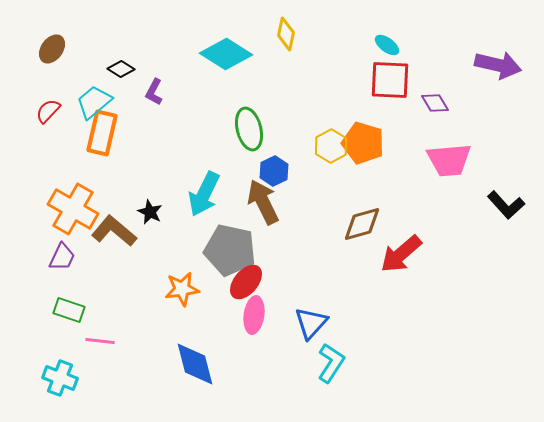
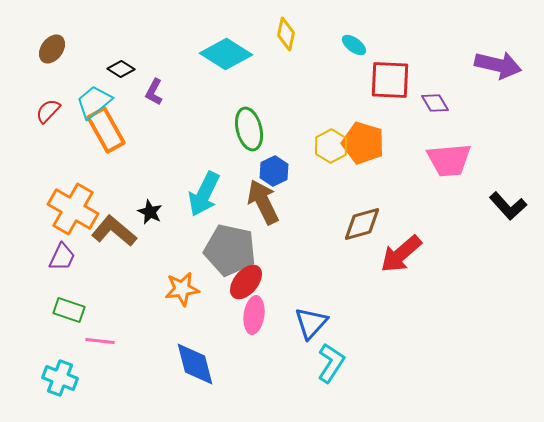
cyan ellipse: moved 33 px left
orange rectangle: moved 4 px right, 3 px up; rotated 42 degrees counterclockwise
black L-shape: moved 2 px right, 1 px down
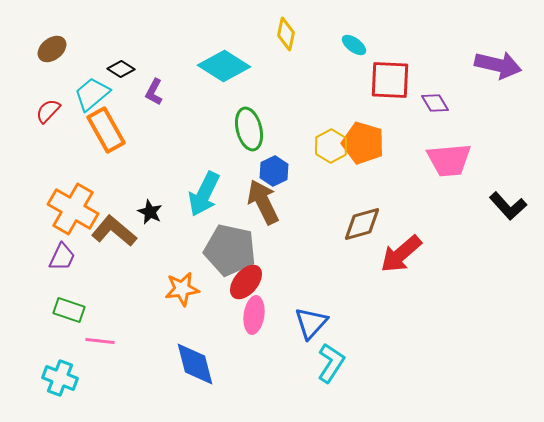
brown ellipse: rotated 16 degrees clockwise
cyan diamond: moved 2 px left, 12 px down
cyan trapezoid: moved 2 px left, 8 px up
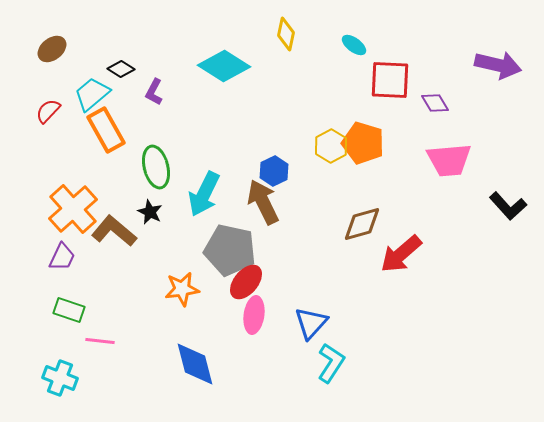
green ellipse: moved 93 px left, 38 px down
orange cross: rotated 18 degrees clockwise
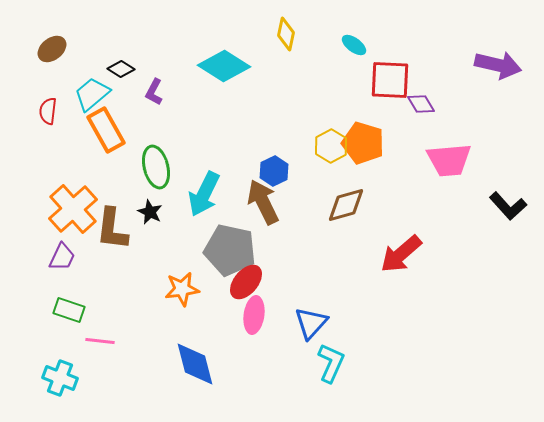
purple diamond: moved 14 px left, 1 px down
red semicircle: rotated 36 degrees counterclockwise
brown diamond: moved 16 px left, 19 px up
brown L-shape: moved 2 px left, 2 px up; rotated 123 degrees counterclockwise
cyan L-shape: rotated 9 degrees counterclockwise
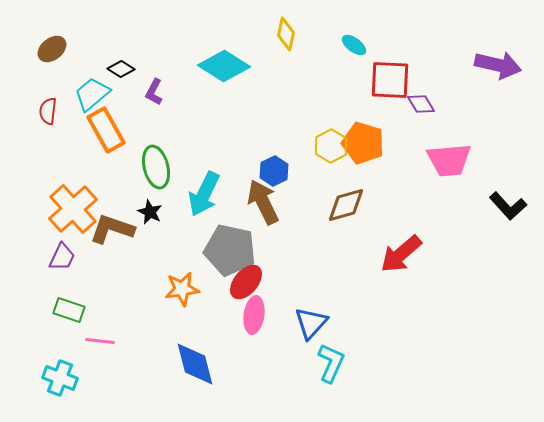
brown L-shape: rotated 102 degrees clockwise
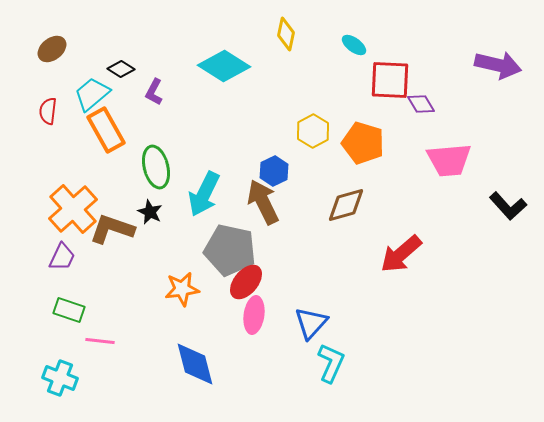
yellow hexagon: moved 18 px left, 15 px up
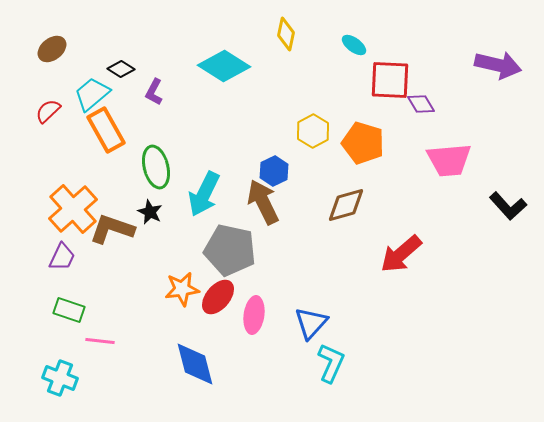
red semicircle: rotated 40 degrees clockwise
red ellipse: moved 28 px left, 15 px down
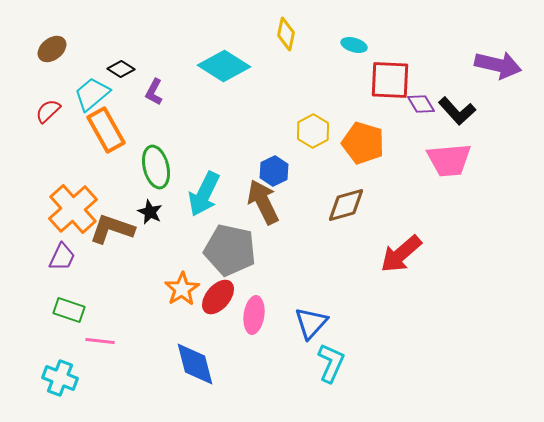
cyan ellipse: rotated 20 degrees counterclockwise
black L-shape: moved 51 px left, 95 px up
orange star: rotated 24 degrees counterclockwise
